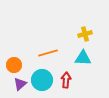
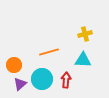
orange line: moved 1 px right, 1 px up
cyan triangle: moved 2 px down
cyan circle: moved 1 px up
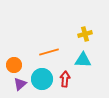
red arrow: moved 1 px left, 1 px up
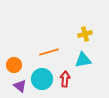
cyan triangle: rotated 12 degrees counterclockwise
purple triangle: moved 2 px down; rotated 40 degrees counterclockwise
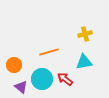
cyan triangle: moved 1 px right, 2 px down
red arrow: rotated 56 degrees counterclockwise
purple triangle: moved 1 px right, 1 px down
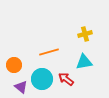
red arrow: moved 1 px right
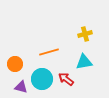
orange circle: moved 1 px right, 1 px up
purple triangle: rotated 24 degrees counterclockwise
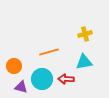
orange circle: moved 1 px left, 2 px down
red arrow: rotated 35 degrees counterclockwise
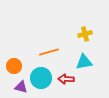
cyan circle: moved 1 px left, 1 px up
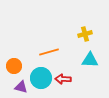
cyan triangle: moved 6 px right, 2 px up; rotated 12 degrees clockwise
red arrow: moved 3 px left
